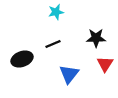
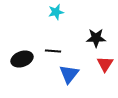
black line: moved 7 px down; rotated 28 degrees clockwise
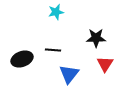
black line: moved 1 px up
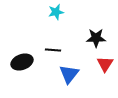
black ellipse: moved 3 px down
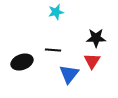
red triangle: moved 13 px left, 3 px up
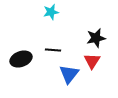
cyan star: moved 5 px left
black star: rotated 12 degrees counterclockwise
black ellipse: moved 1 px left, 3 px up
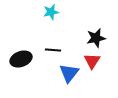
blue triangle: moved 1 px up
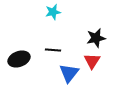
cyan star: moved 2 px right
black ellipse: moved 2 px left
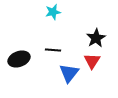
black star: rotated 18 degrees counterclockwise
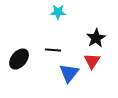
cyan star: moved 5 px right; rotated 14 degrees clockwise
black ellipse: rotated 30 degrees counterclockwise
